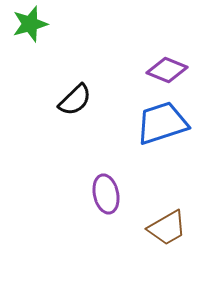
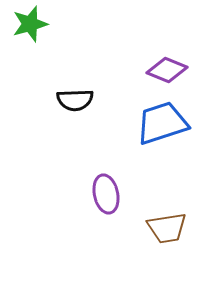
black semicircle: rotated 42 degrees clockwise
brown trapezoid: rotated 21 degrees clockwise
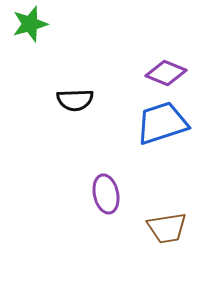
purple diamond: moved 1 px left, 3 px down
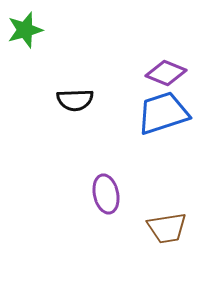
green star: moved 5 px left, 6 px down
blue trapezoid: moved 1 px right, 10 px up
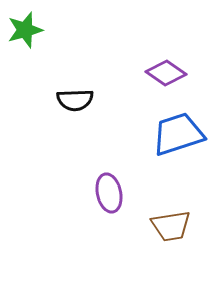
purple diamond: rotated 12 degrees clockwise
blue trapezoid: moved 15 px right, 21 px down
purple ellipse: moved 3 px right, 1 px up
brown trapezoid: moved 4 px right, 2 px up
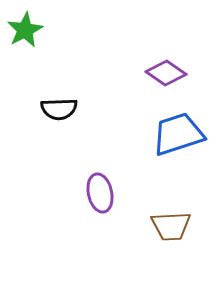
green star: rotated 12 degrees counterclockwise
black semicircle: moved 16 px left, 9 px down
purple ellipse: moved 9 px left
brown trapezoid: rotated 6 degrees clockwise
